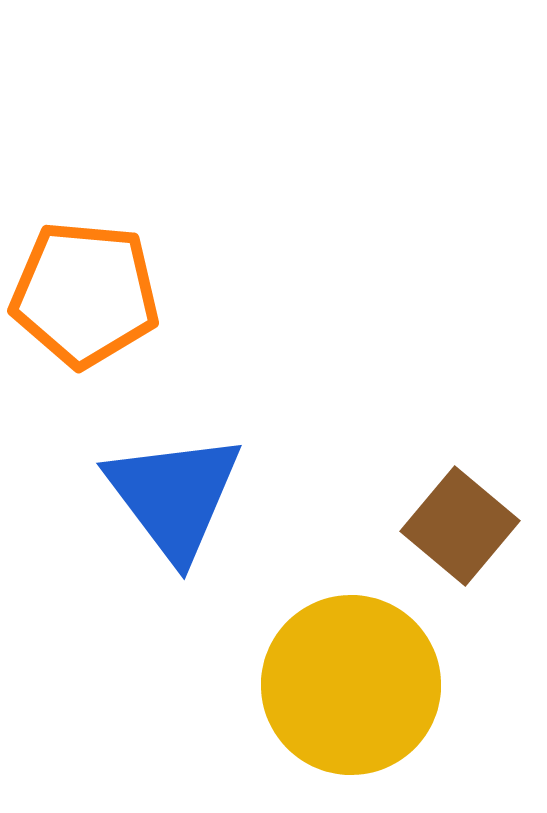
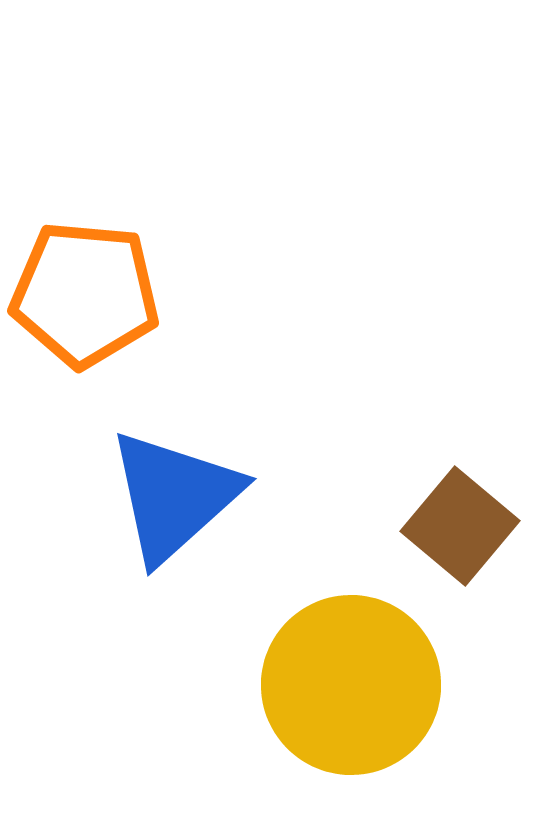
blue triangle: rotated 25 degrees clockwise
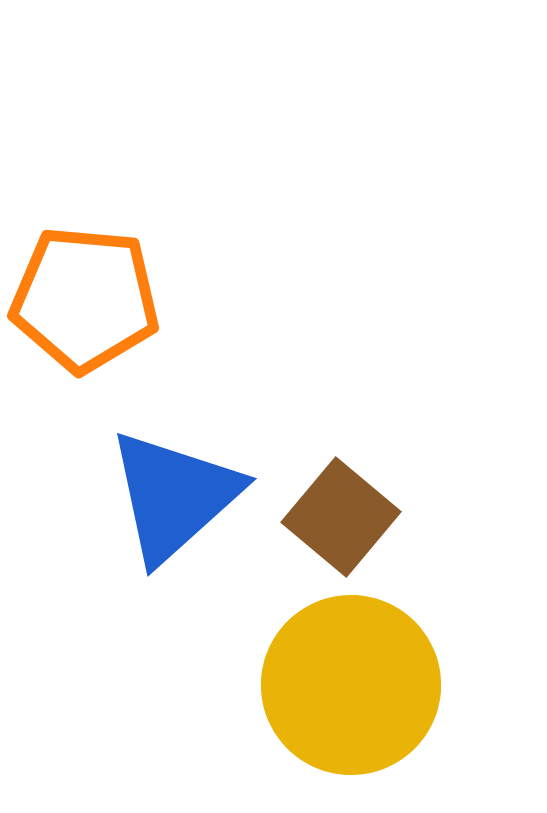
orange pentagon: moved 5 px down
brown square: moved 119 px left, 9 px up
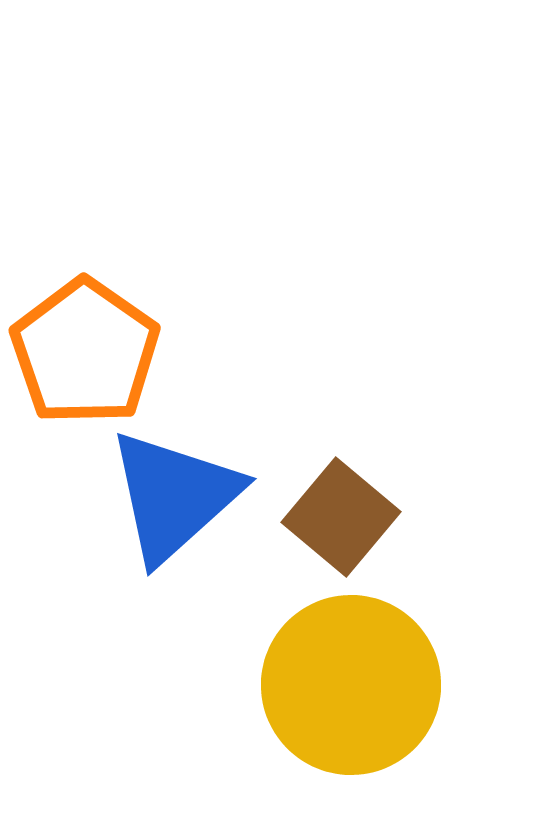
orange pentagon: moved 53 px down; rotated 30 degrees clockwise
